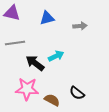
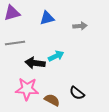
purple triangle: rotated 30 degrees counterclockwise
black arrow: rotated 30 degrees counterclockwise
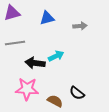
brown semicircle: moved 3 px right, 1 px down
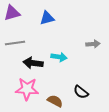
gray arrow: moved 13 px right, 18 px down
cyan arrow: moved 3 px right, 1 px down; rotated 35 degrees clockwise
black arrow: moved 2 px left
black semicircle: moved 4 px right, 1 px up
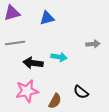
pink star: moved 2 px down; rotated 15 degrees counterclockwise
brown semicircle: rotated 91 degrees clockwise
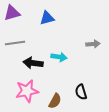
black semicircle: rotated 35 degrees clockwise
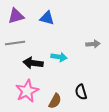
purple triangle: moved 4 px right, 3 px down
blue triangle: rotated 28 degrees clockwise
pink star: rotated 15 degrees counterclockwise
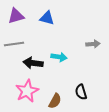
gray line: moved 1 px left, 1 px down
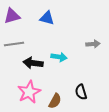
purple triangle: moved 4 px left
pink star: moved 2 px right, 1 px down
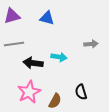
gray arrow: moved 2 px left
